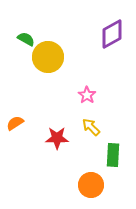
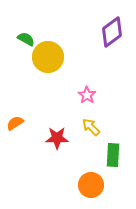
purple diamond: moved 2 px up; rotated 8 degrees counterclockwise
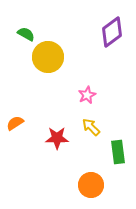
green semicircle: moved 5 px up
pink star: rotated 12 degrees clockwise
green rectangle: moved 5 px right, 3 px up; rotated 10 degrees counterclockwise
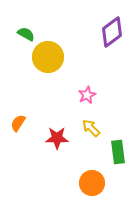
orange semicircle: moved 3 px right; rotated 24 degrees counterclockwise
yellow arrow: moved 1 px down
orange circle: moved 1 px right, 2 px up
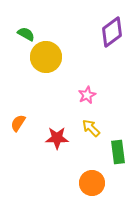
yellow circle: moved 2 px left
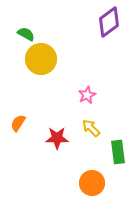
purple diamond: moved 3 px left, 10 px up
yellow circle: moved 5 px left, 2 px down
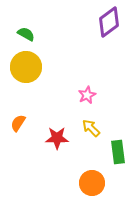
yellow circle: moved 15 px left, 8 px down
